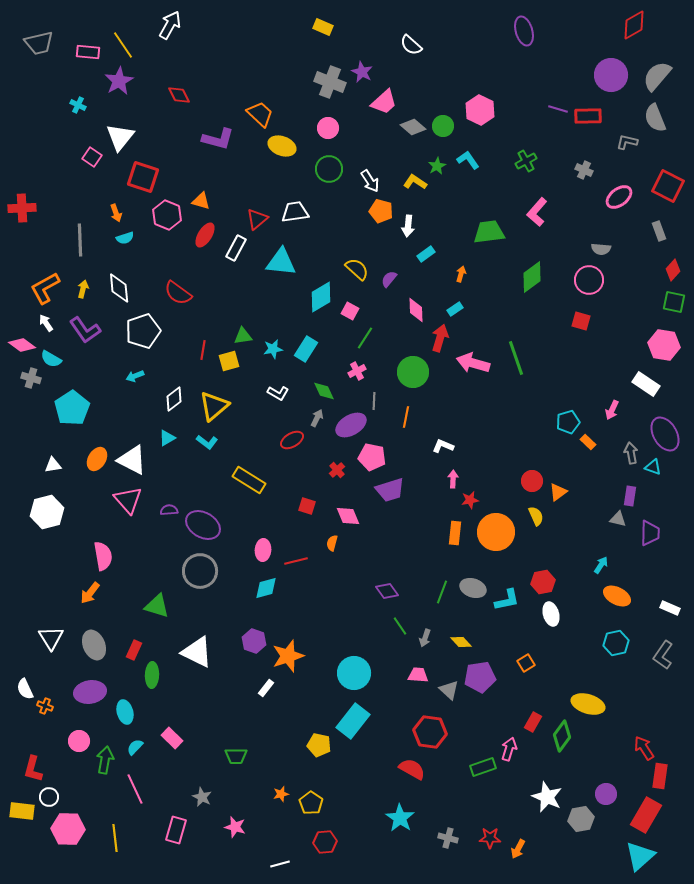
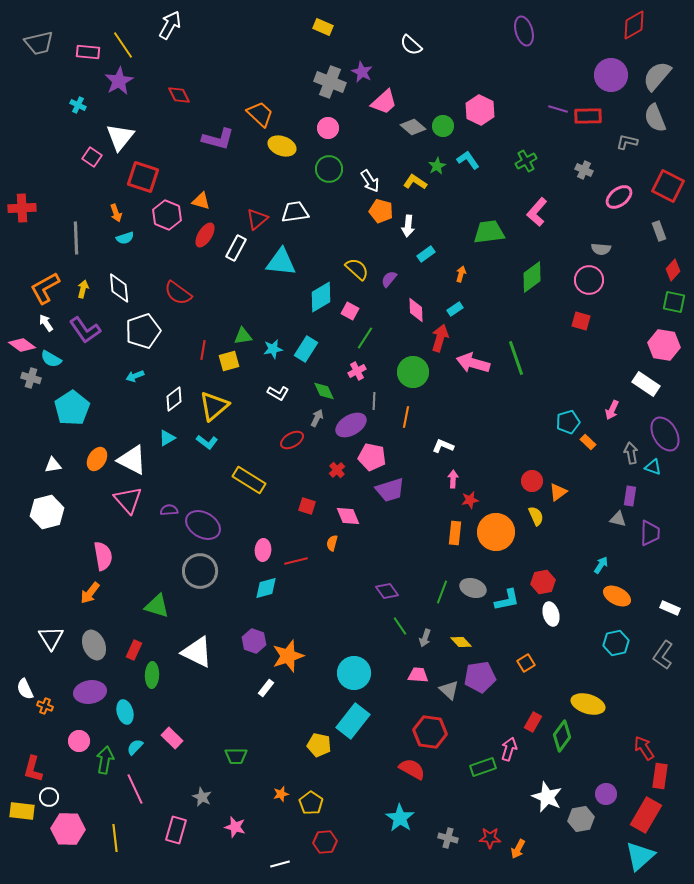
gray line at (80, 240): moved 4 px left, 2 px up
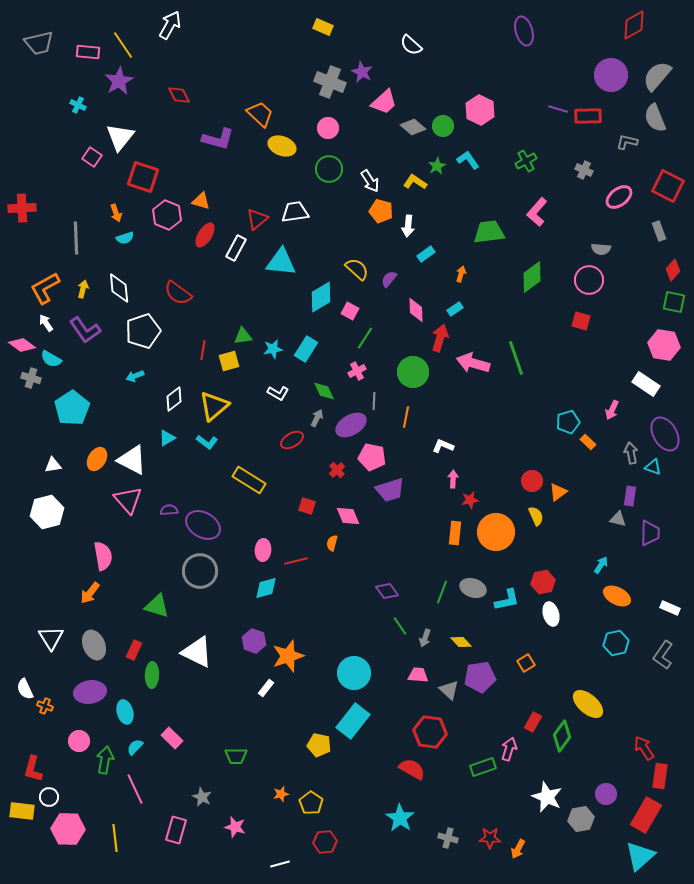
yellow ellipse at (588, 704): rotated 24 degrees clockwise
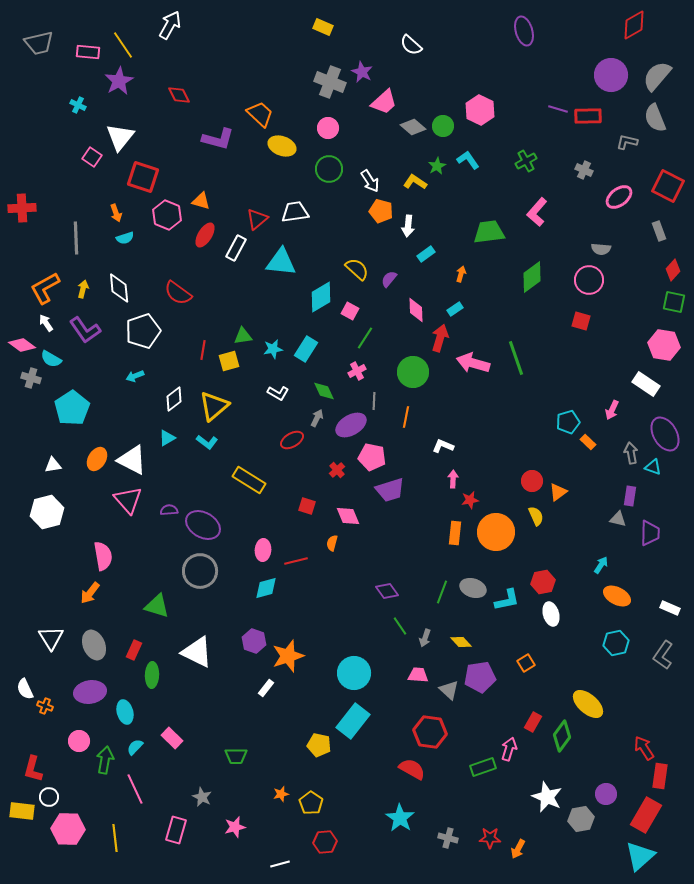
pink star at (235, 827): rotated 30 degrees counterclockwise
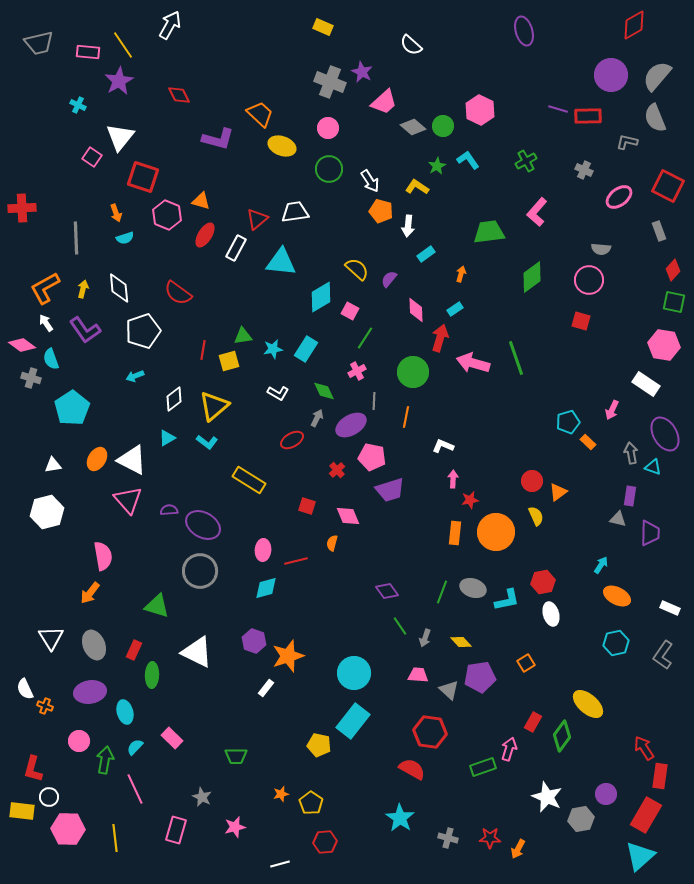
yellow L-shape at (415, 182): moved 2 px right, 5 px down
cyan semicircle at (51, 359): rotated 40 degrees clockwise
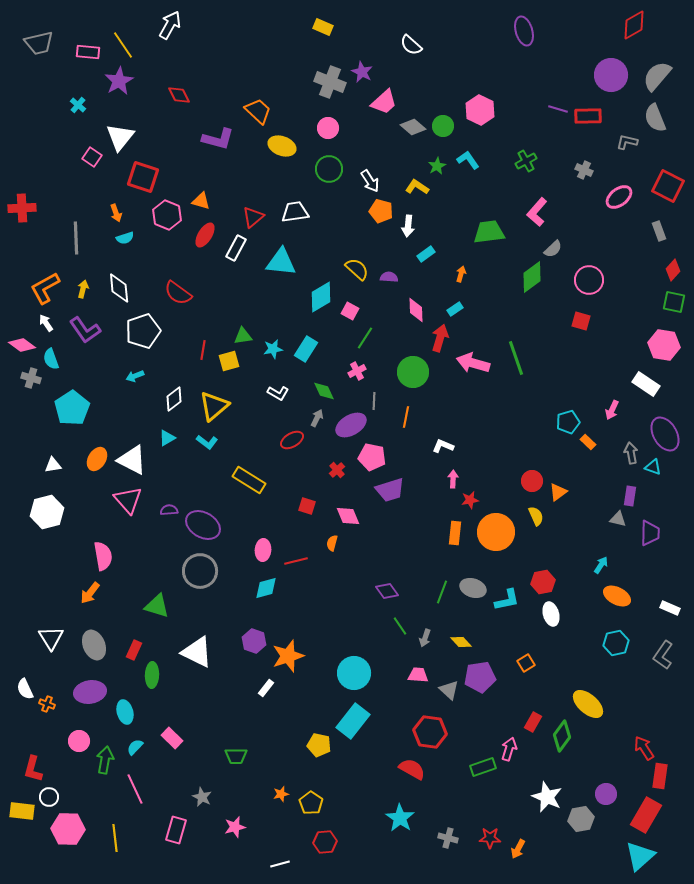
cyan cross at (78, 105): rotated 14 degrees clockwise
orange trapezoid at (260, 114): moved 2 px left, 3 px up
red triangle at (257, 219): moved 4 px left, 2 px up
gray semicircle at (601, 249): moved 48 px left; rotated 48 degrees counterclockwise
purple semicircle at (389, 279): moved 2 px up; rotated 54 degrees clockwise
orange cross at (45, 706): moved 2 px right, 2 px up
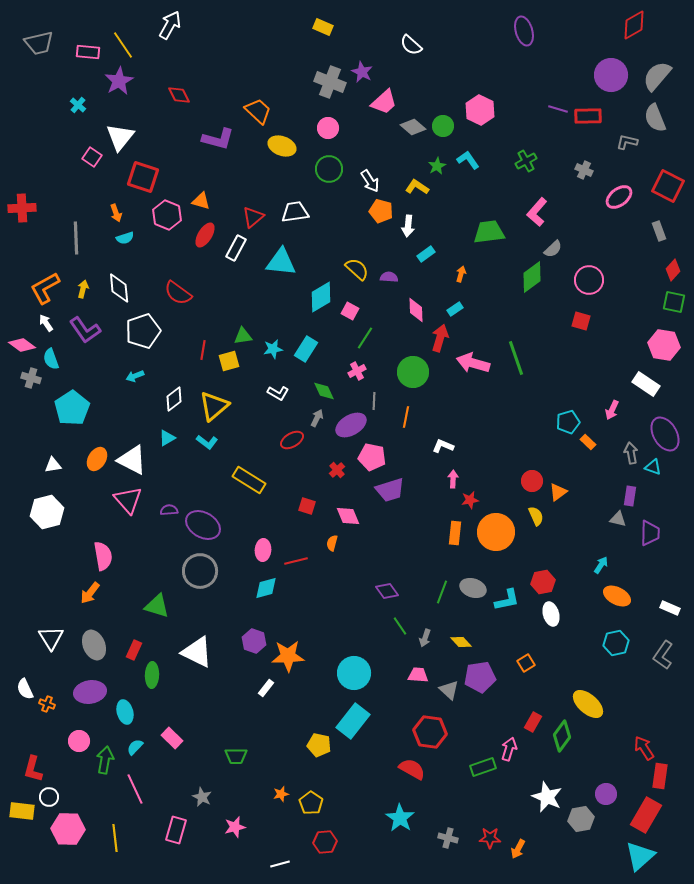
orange star at (288, 656): rotated 16 degrees clockwise
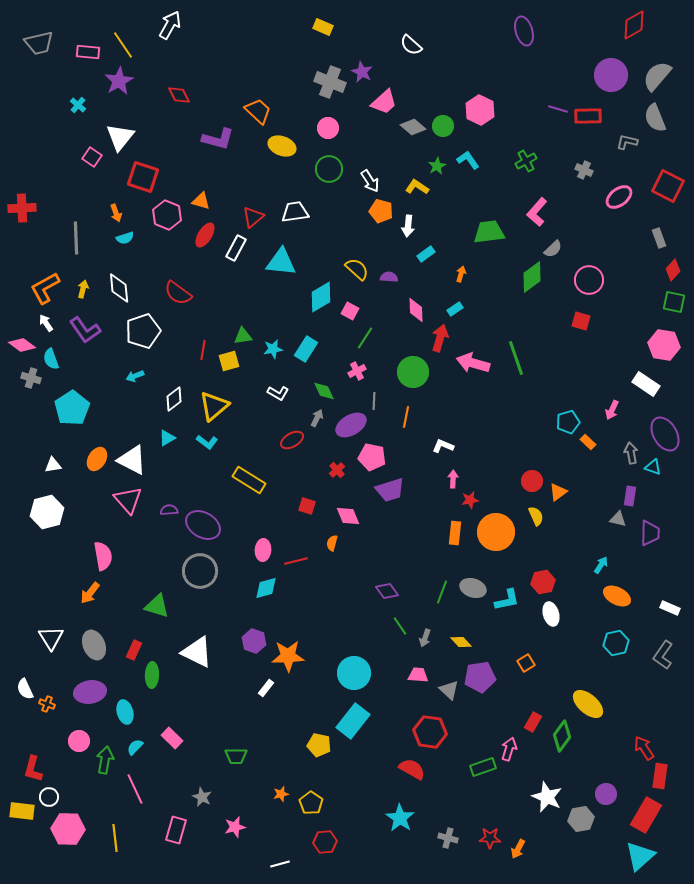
gray rectangle at (659, 231): moved 7 px down
